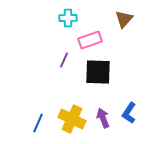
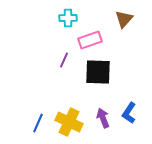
yellow cross: moved 3 px left, 3 px down
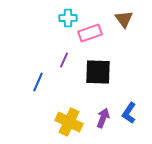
brown triangle: rotated 18 degrees counterclockwise
pink rectangle: moved 7 px up
purple arrow: rotated 42 degrees clockwise
blue line: moved 41 px up
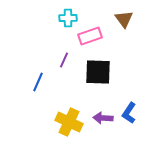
pink rectangle: moved 3 px down
purple arrow: rotated 108 degrees counterclockwise
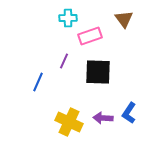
purple line: moved 1 px down
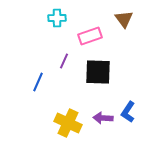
cyan cross: moved 11 px left
blue L-shape: moved 1 px left, 1 px up
yellow cross: moved 1 px left, 1 px down
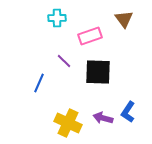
purple line: rotated 70 degrees counterclockwise
blue line: moved 1 px right, 1 px down
purple arrow: rotated 12 degrees clockwise
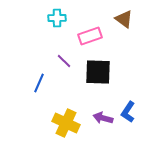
brown triangle: rotated 18 degrees counterclockwise
yellow cross: moved 2 px left
